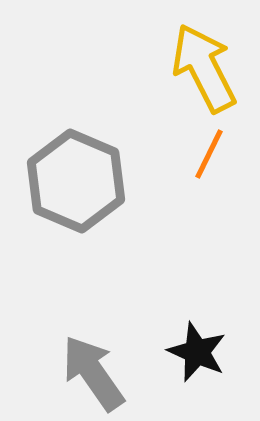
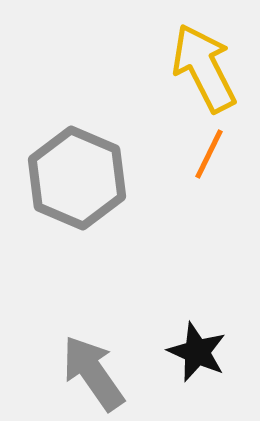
gray hexagon: moved 1 px right, 3 px up
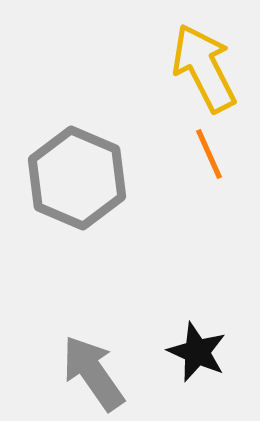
orange line: rotated 50 degrees counterclockwise
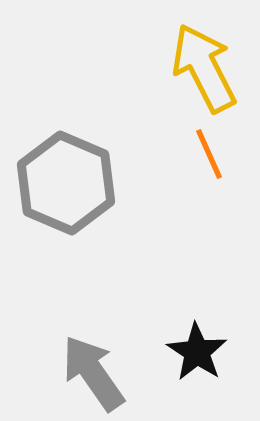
gray hexagon: moved 11 px left, 5 px down
black star: rotated 10 degrees clockwise
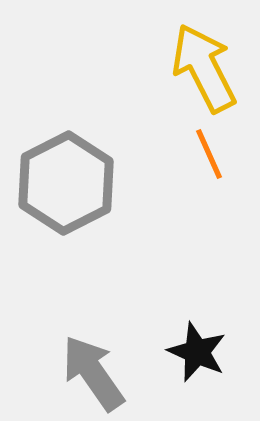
gray hexagon: rotated 10 degrees clockwise
black star: rotated 10 degrees counterclockwise
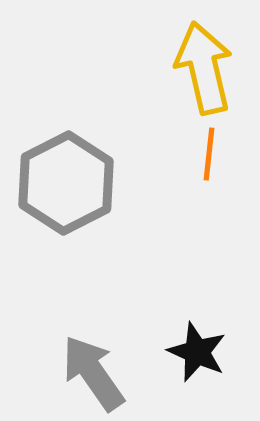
yellow arrow: rotated 14 degrees clockwise
orange line: rotated 30 degrees clockwise
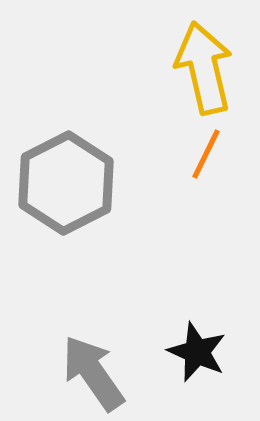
orange line: moved 3 px left; rotated 20 degrees clockwise
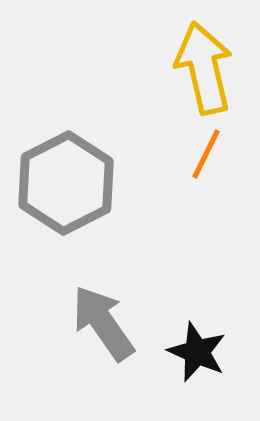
gray arrow: moved 10 px right, 50 px up
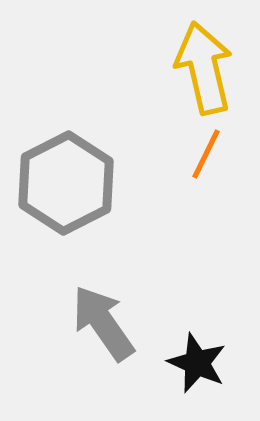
black star: moved 11 px down
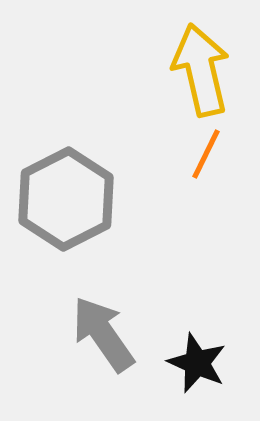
yellow arrow: moved 3 px left, 2 px down
gray hexagon: moved 16 px down
gray arrow: moved 11 px down
